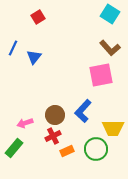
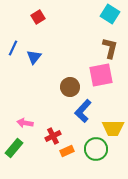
brown L-shape: rotated 125 degrees counterclockwise
brown circle: moved 15 px right, 28 px up
pink arrow: rotated 28 degrees clockwise
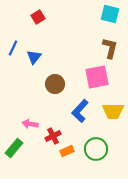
cyan square: rotated 18 degrees counterclockwise
pink square: moved 4 px left, 2 px down
brown circle: moved 15 px left, 3 px up
blue L-shape: moved 3 px left
pink arrow: moved 5 px right, 1 px down
yellow trapezoid: moved 17 px up
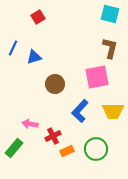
blue triangle: rotated 35 degrees clockwise
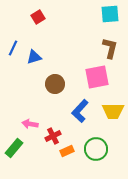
cyan square: rotated 18 degrees counterclockwise
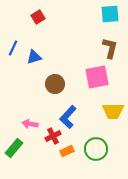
blue L-shape: moved 12 px left, 6 px down
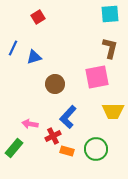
orange rectangle: rotated 40 degrees clockwise
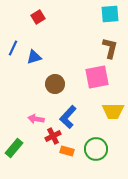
pink arrow: moved 6 px right, 5 px up
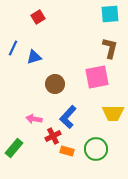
yellow trapezoid: moved 2 px down
pink arrow: moved 2 px left
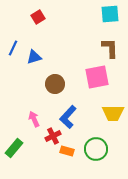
brown L-shape: rotated 15 degrees counterclockwise
pink arrow: rotated 56 degrees clockwise
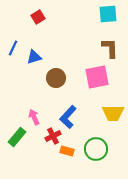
cyan square: moved 2 px left
brown circle: moved 1 px right, 6 px up
pink arrow: moved 2 px up
green rectangle: moved 3 px right, 11 px up
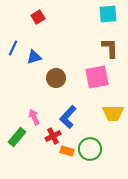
green circle: moved 6 px left
